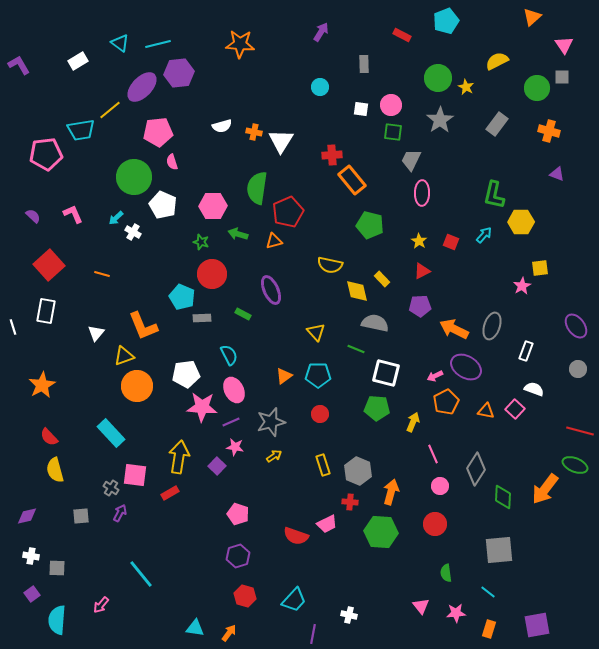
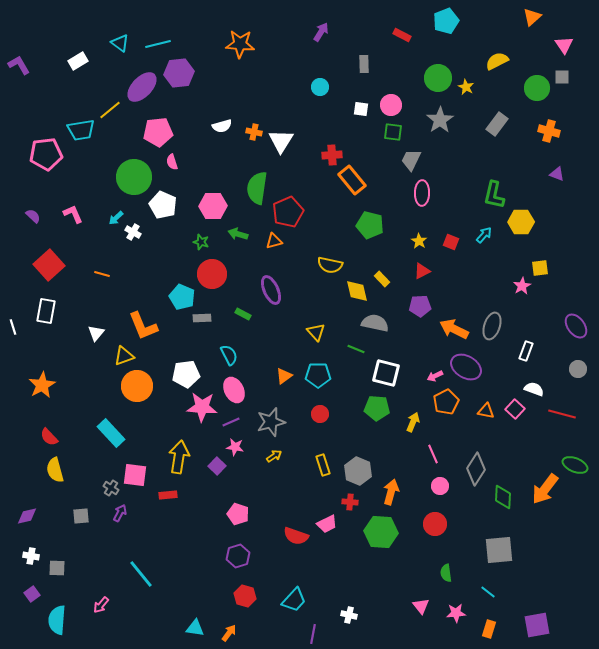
red line at (580, 431): moved 18 px left, 17 px up
red rectangle at (170, 493): moved 2 px left, 2 px down; rotated 24 degrees clockwise
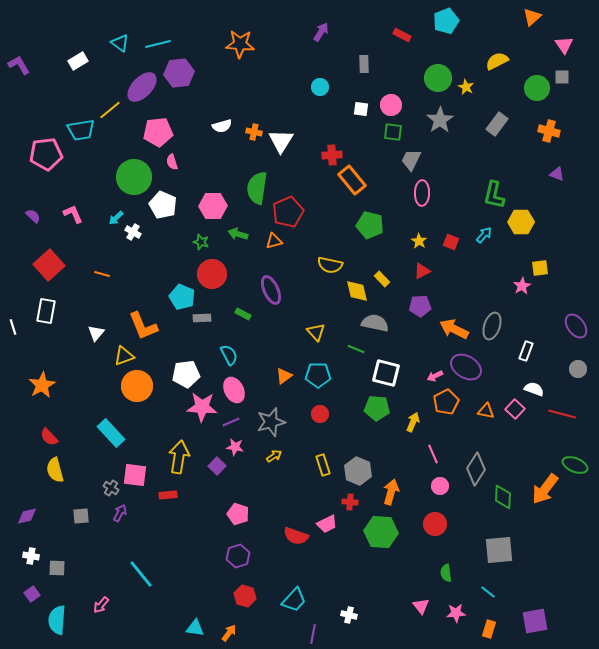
purple square at (537, 625): moved 2 px left, 4 px up
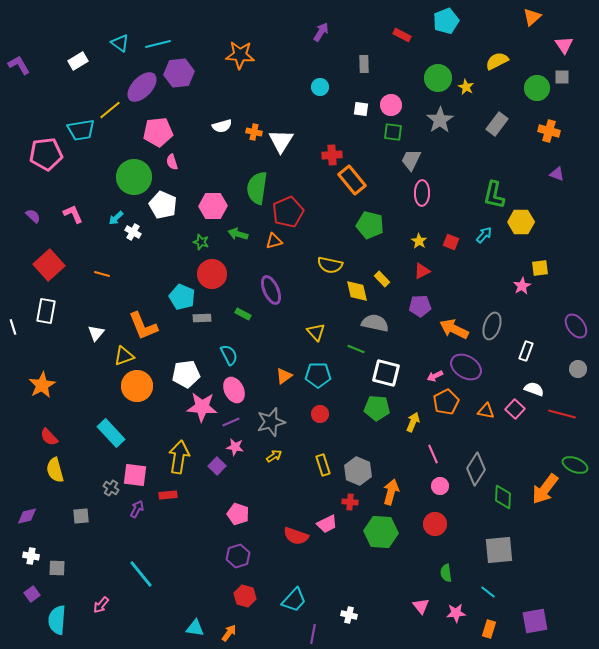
orange star at (240, 44): moved 11 px down
purple arrow at (120, 513): moved 17 px right, 4 px up
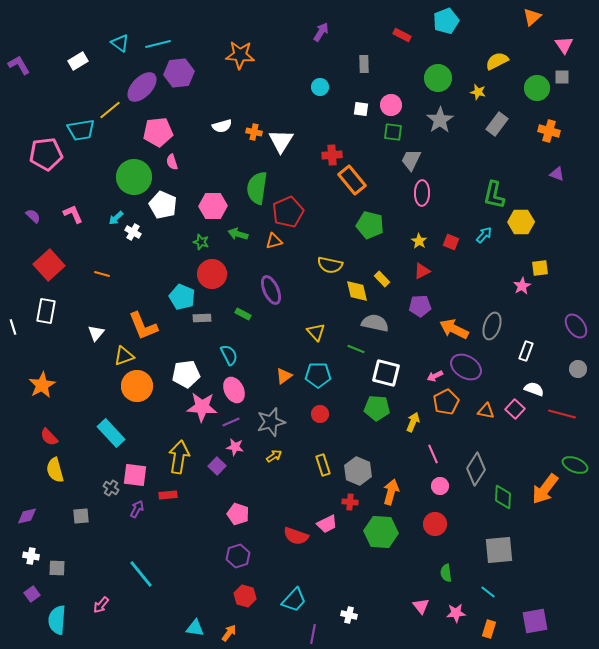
yellow star at (466, 87): moved 12 px right, 5 px down; rotated 14 degrees counterclockwise
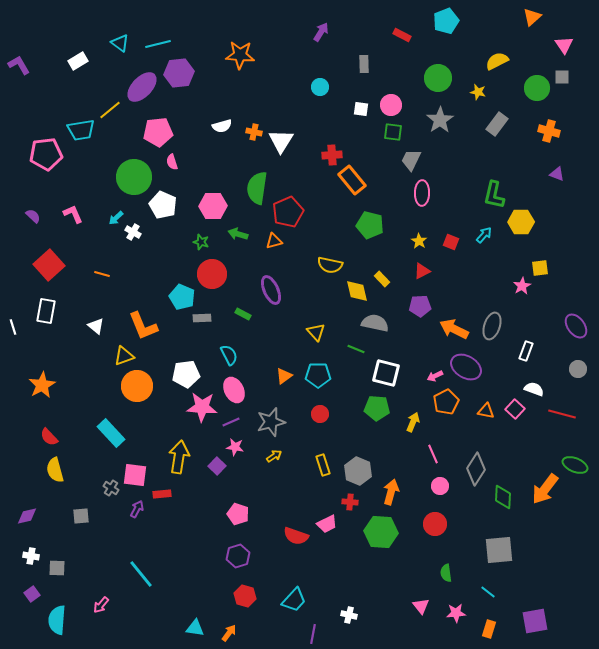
white triangle at (96, 333): moved 7 px up; rotated 30 degrees counterclockwise
red rectangle at (168, 495): moved 6 px left, 1 px up
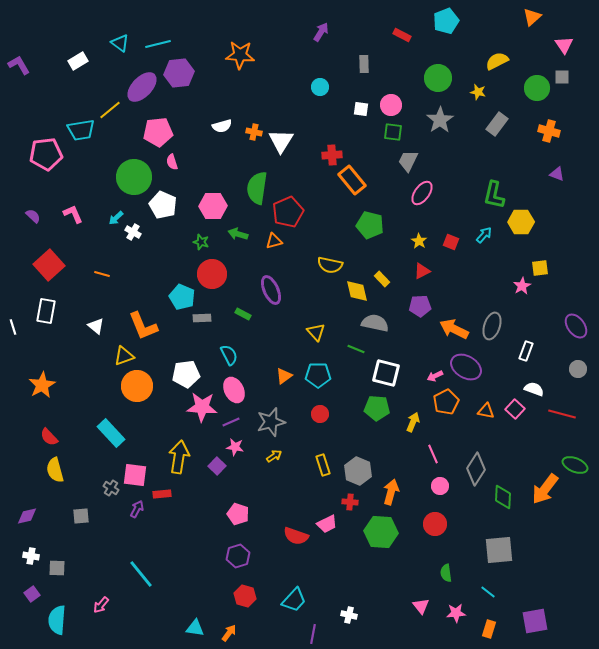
gray trapezoid at (411, 160): moved 3 px left, 1 px down
pink ellipse at (422, 193): rotated 35 degrees clockwise
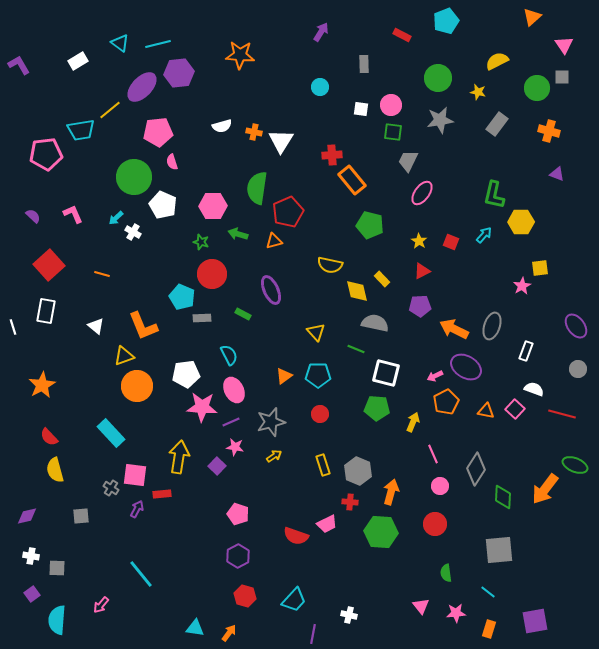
gray star at (440, 120): rotated 24 degrees clockwise
purple hexagon at (238, 556): rotated 10 degrees counterclockwise
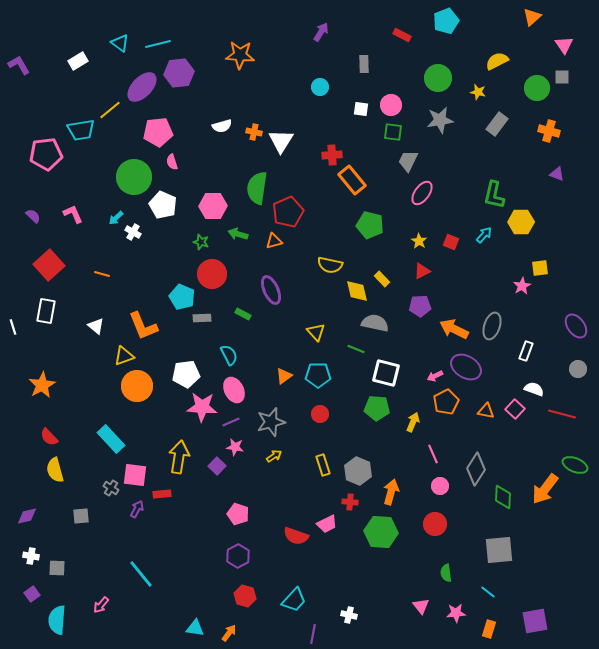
cyan rectangle at (111, 433): moved 6 px down
